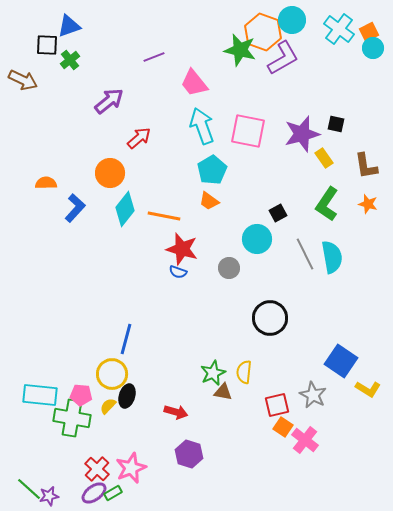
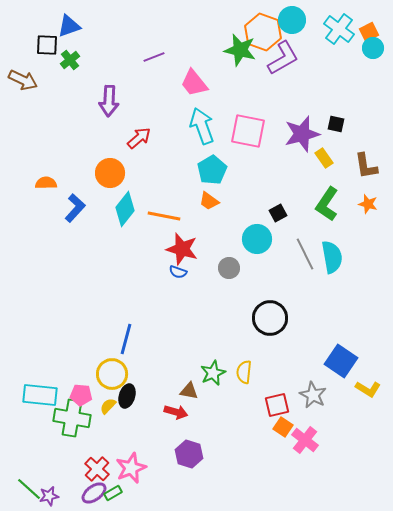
purple arrow at (109, 101): rotated 132 degrees clockwise
brown triangle at (223, 392): moved 34 px left, 1 px up
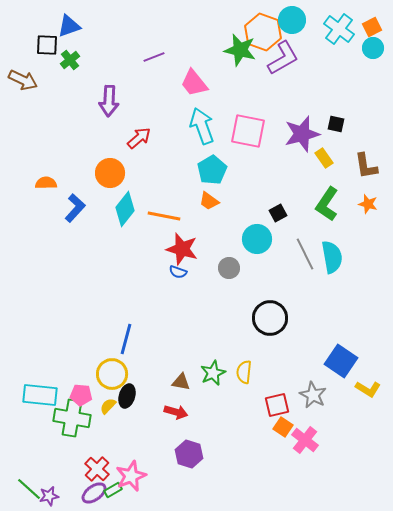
orange square at (369, 32): moved 3 px right, 5 px up
brown triangle at (189, 391): moved 8 px left, 9 px up
pink star at (131, 468): moved 8 px down
green rectangle at (113, 493): moved 3 px up
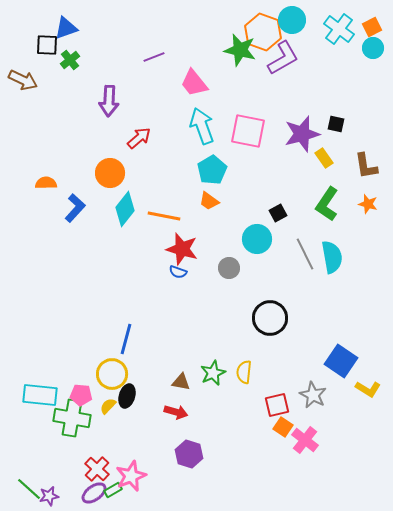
blue triangle at (69, 26): moved 3 px left, 2 px down
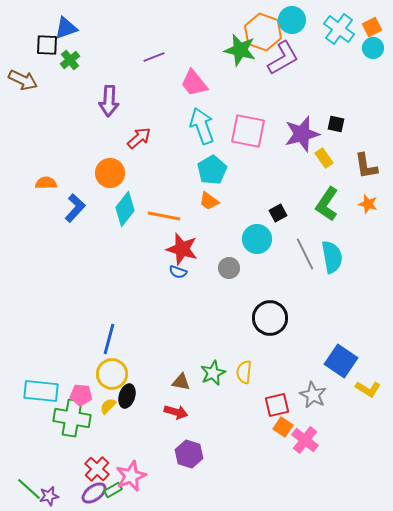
blue line at (126, 339): moved 17 px left
cyan rectangle at (40, 395): moved 1 px right, 4 px up
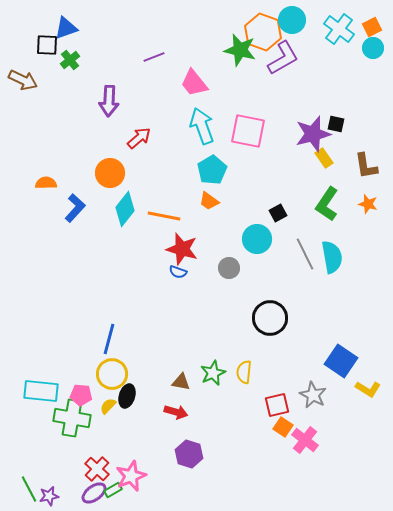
purple star at (302, 134): moved 11 px right
green line at (29, 489): rotated 20 degrees clockwise
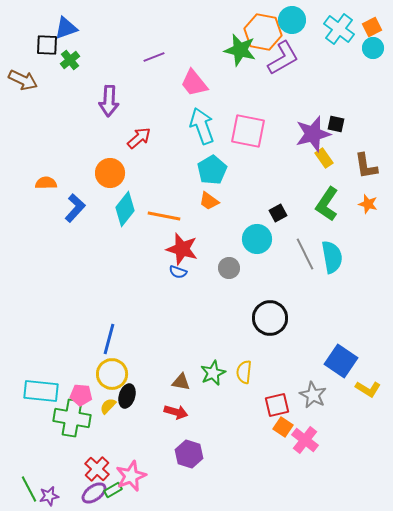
orange hexagon at (263, 32): rotated 9 degrees counterclockwise
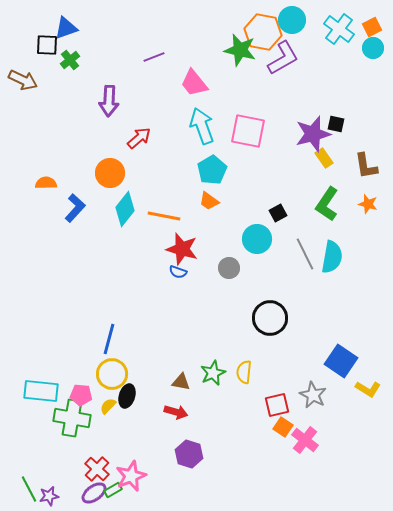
cyan semicircle at (332, 257): rotated 20 degrees clockwise
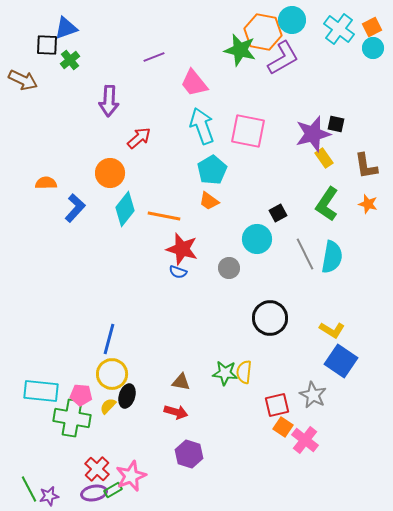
green star at (213, 373): moved 12 px right; rotated 30 degrees clockwise
yellow L-shape at (368, 389): moved 36 px left, 59 px up
purple ellipse at (94, 493): rotated 25 degrees clockwise
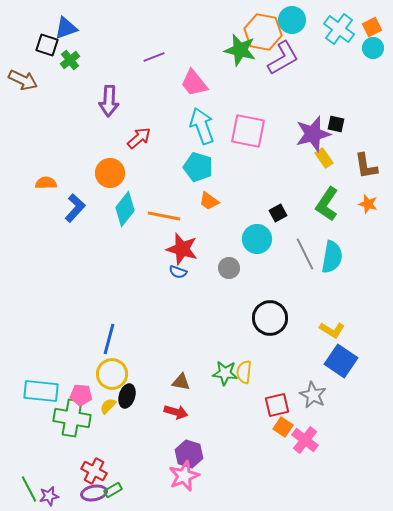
black square at (47, 45): rotated 15 degrees clockwise
cyan pentagon at (212, 170): moved 14 px left, 3 px up; rotated 24 degrees counterclockwise
red cross at (97, 469): moved 3 px left, 2 px down; rotated 15 degrees counterclockwise
pink star at (131, 476): moved 53 px right
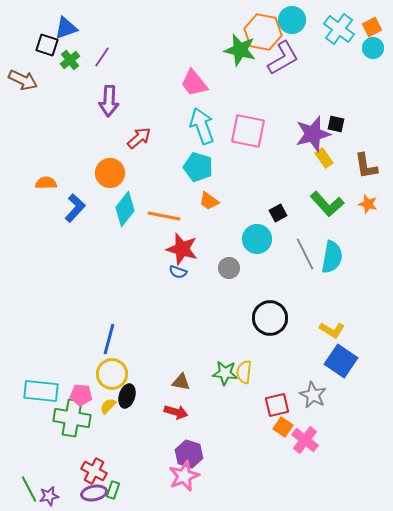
purple line at (154, 57): moved 52 px left; rotated 35 degrees counterclockwise
green L-shape at (327, 204): rotated 76 degrees counterclockwise
green rectangle at (113, 490): rotated 42 degrees counterclockwise
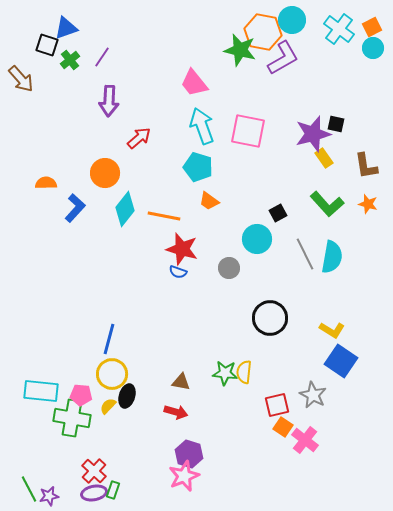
brown arrow at (23, 80): moved 2 px left, 1 px up; rotated 24 degrees clockwise
orange circle at (110, 173): moved 5 px left
red cross at (94, 471): rotated 15 degrees clockwise
